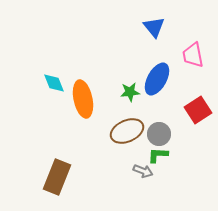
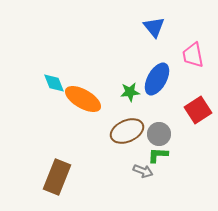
orange ellipse: rotated 48 degrees counterclockwise
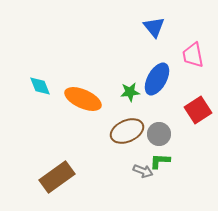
cyan diamond: moved 14 px left, 3 px down
orange ellipse: rotated 6 degrees counterclockwise
green L-shape: moved 2 px right, 6 px down
brown rectangle: rotated 32 degrees clockwise
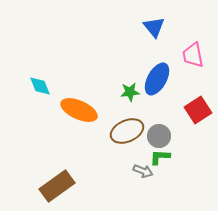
orange ellipse: moved 4 px left, 11 px down
gray circle: moved 2 px down
green L-shape: moved 4 px up
brown rectangle: moved 9 px down
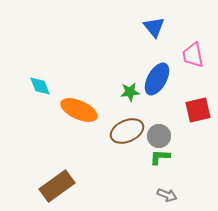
red square: rotated 20 degrees clockwise
gray arrow: moved 24 px right, 24 px down
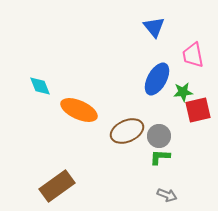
green star: moved 53 px right
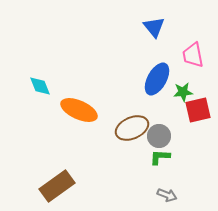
brown ellipse: moved 5 px right, 3 px up
